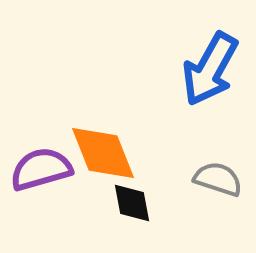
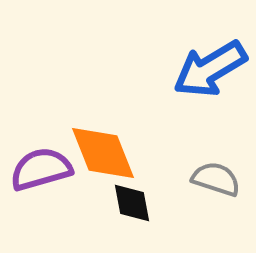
blue arrow: rotated 30 degrees clockwise
gray semicircle: moved 2 px left
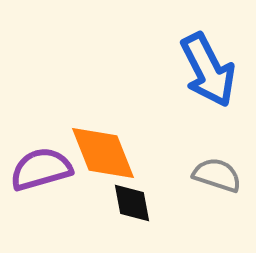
blue arrow: moved 2 px left, 1 px down; rotated 86 degrees counterclockwise
gray semicircle: moved 1 px right, 4 px up
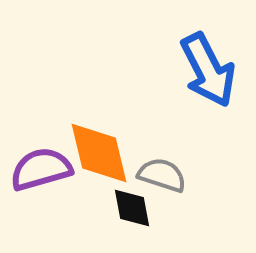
orange diamond: moved 4 px left; rotated 8 degrees clockwise
gray semicircle: moved 55 px left
black diamond: moved 5 px down
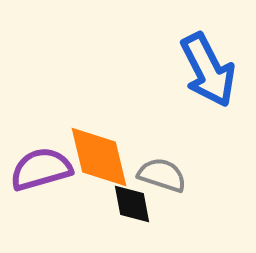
orange diamond: moved 4 px down
black diamond: moved 4 px up
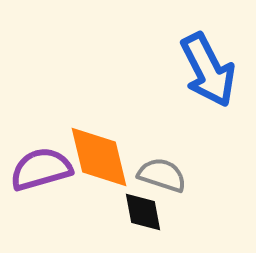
black diamond: moved 11 px right, 8 px down
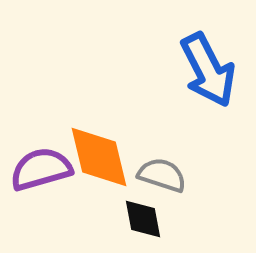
black diamond: moved 7 px down
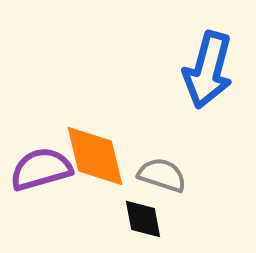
blue arrow: rotated 42 degrees clockwise
orange diamond: moved 4 px left, 1 px up
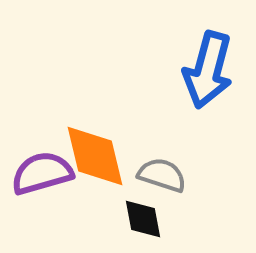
purple semicircle: moved 1 px right, 4 px down
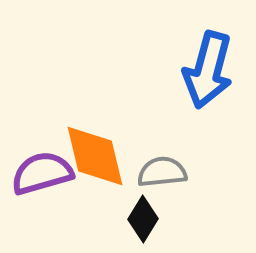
gray semicircle: moved 3 px up; rotated 24 degrees counterclockwise
black diamond: rotated 42 degrees clockwise
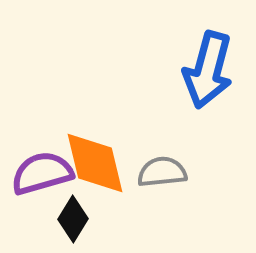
orange diamond: moved 7 px down
black diamond: moved 70 px left
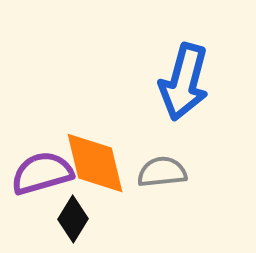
blue arrow: moved 24 px left, 12 px down
